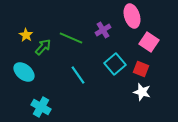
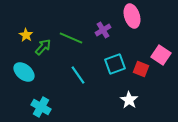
pink square: moved 12 px right, 13 px down
cyan square: rotated 20 degrees clockwise
white star: moved 13 px left, 8 px down; rotated 18 degrees clockwise
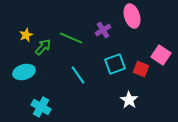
yellow star: rotated 16 degrees clockwise
cyan ellipse: rotated 55 degrees counterclockwise
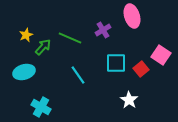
green line: moved 1 px left
cyan square: moved 1 px right, 1 px up; rotated 20 degrees clockwise
red square: rotated 28 degrees clockwise
